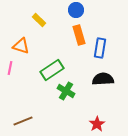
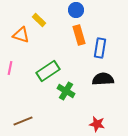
orange triangle: moved 11 px up
green rectangle: moved 4 px left, 1 px down
red star: rotated 28 degrees counterclockwise
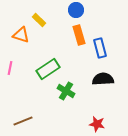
blue rectangle: rotated 24 degrees counterclockwise
green rectangle: moved 2 px up
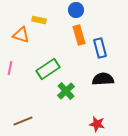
yellow rectangle: rotated 32 degrees counterclockwise
green cross: rotated 18 degrees clockwise
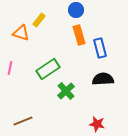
yellow rectangle: rotated 64 degrees counterclockwise
orange triangle: moved 2 px up
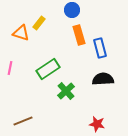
blue circle: moved 4 px left
yellow rectangle: moved 3 px down
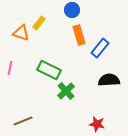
blue rectangle: rotated 54 degrees clockwise
green rectangle: moved 1 px right, 1 px down; rotated 60 degrees clockwise
black semicircle: moved 6 px right, 1 px down
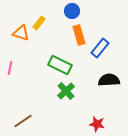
blue circle: moved 1 px down
green rectangle: moved 11 px right, 5 px up
brown line: rotated 12 degrees counterclockwise
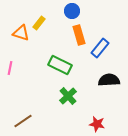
green cross: moved 2 px right, 5 px down
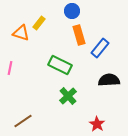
red star: rotated 21 degrees clockwise
